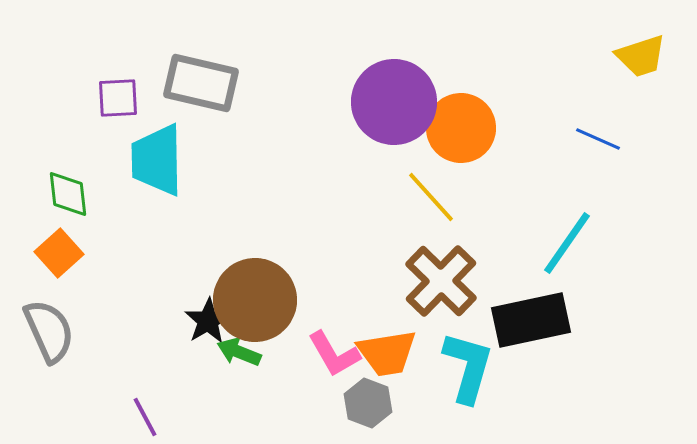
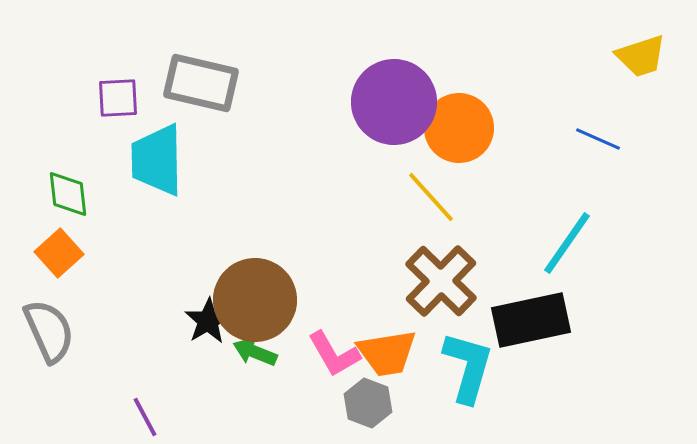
orange circle: moved 2 px left
green arrow: moved 16 px right
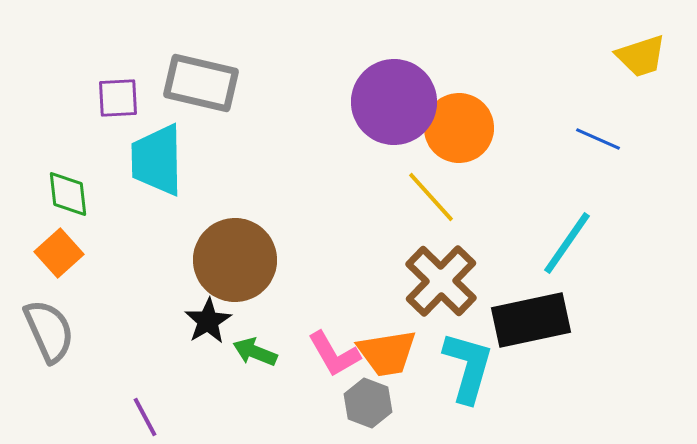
brown circle: moved 20 px left, 40 px up
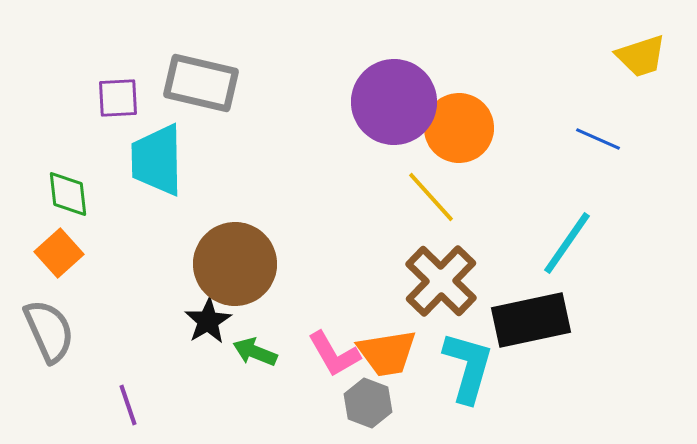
brown circle: moved 4 px down
purple line: moved 17 px left, 12 px up; rotated 9 degrees clockwise
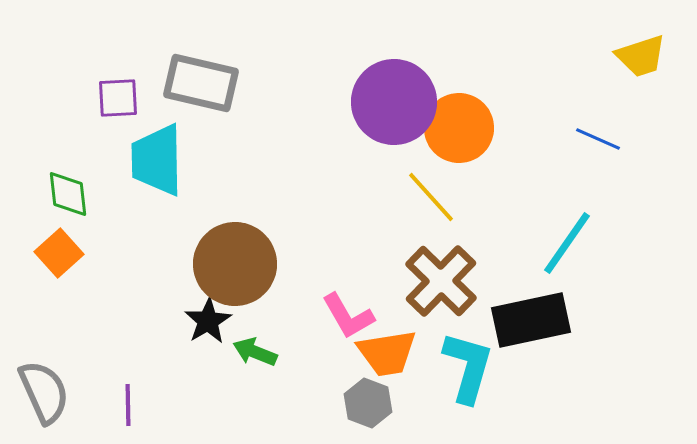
gray semicircle: moved 5 px left, 61 px down
pink L-shape: moved 14 px right, 38 px up
purple line: rotated 18 degrees clockwise
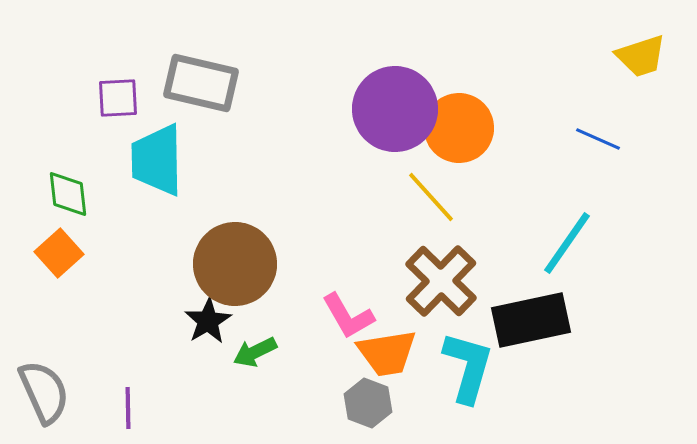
purple circle: moved 1 px right, 7 px down
green arrow: rotated 48 degrees counterclockwise
purple line: moved 3 px down
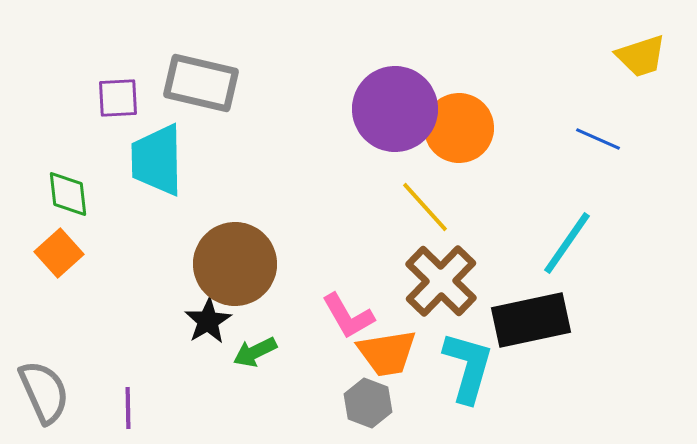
yellow line: moved 6 px left, 10 px down
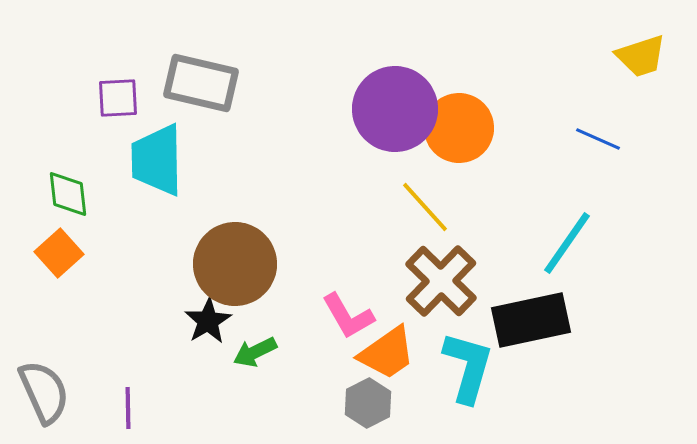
orange trapezoid: rotated 26 degrees counterclockwise
gray hexagon: rotated 12 degrees clockwise
